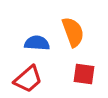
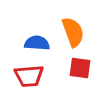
red square: moved 4 px left, 6 px up
red trapezoid: moved 1 px right, 3 px up; rotated 36 degrees clockwise
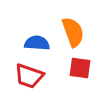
red trapezoid: rotated 24 degrees clockwise
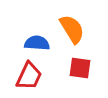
orange semicircle: moved 1 px left, 3 px up; rotated 12 degrees counterclockwise
red trapezoid: rotated 84 degrees counterclockwise
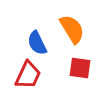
blue semicircle: rotated 120 degrees counterclockwise
red trapezoid: moved 1 px left, 1 px up
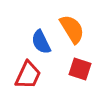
blue semicircle: moved 4 px right, 1 px up
red square: moved 1 px down; rotated 10 degrees clockwise
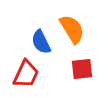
red square: moved 2 px right; rotated 25 degrees counterclockwise
red trapezoid: moved 2 px left, 1 px up
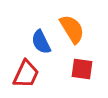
red square: rotated 15 degrees clockwise
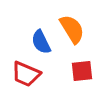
red square: moved 2 px down; rotated 15 degrees counterclockwise
red trapezoid: rotated 88 degrees clockwise
